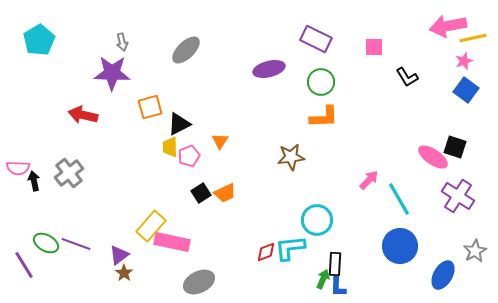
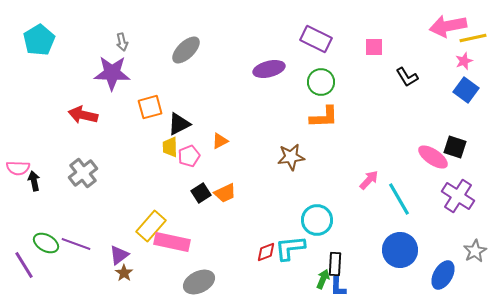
orange triangle at (220, 141): rotated 30 degrees clockwise
gray cross at (69, 173): moved 14 px right
blue circle at (400, 246): moved 4 px down
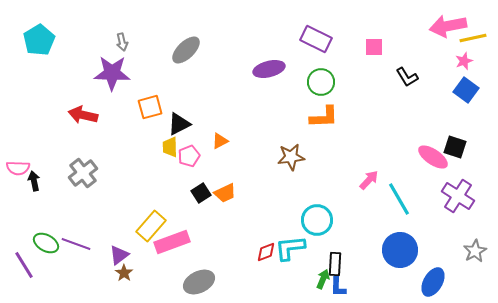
pink rectangle at (172, 242): rotated 32 degrees counterclockwise
blue ellipse at (443, 275): moved 10 px left, 7 px down
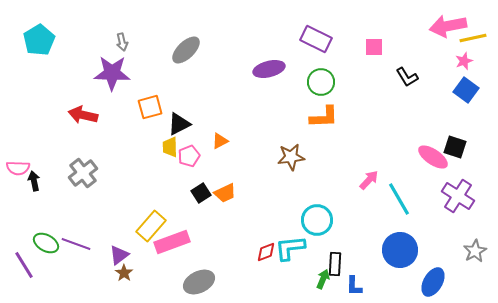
blue L-shape at (338, 287): moved 16 px right, 1 px up
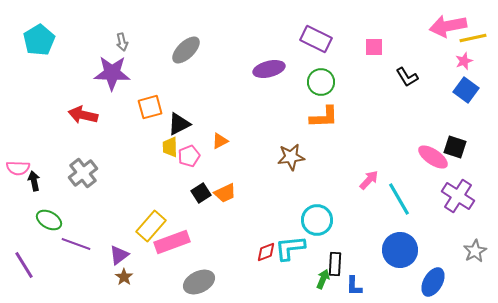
green ellipse at (46, 243): moved 3 px right, 23 px up
brown star at (124, 273): moved 4 px down
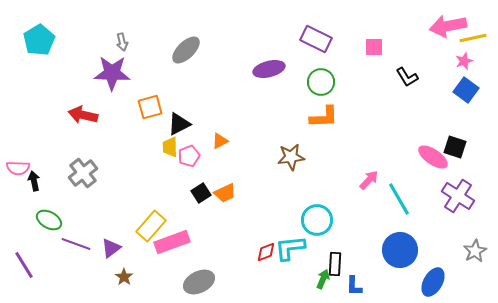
purple triangle at (119, 255): moved 8 px left, 7 px up
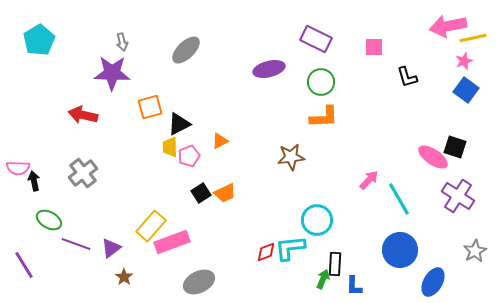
black L-shape at (407, 77): rotated 15 degrees clockwise
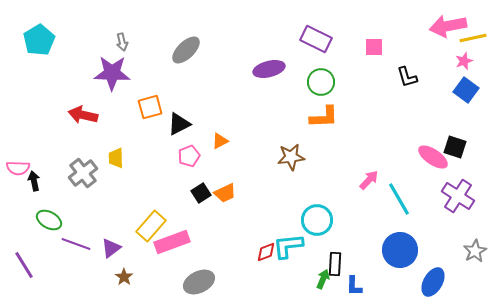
yellow trapezoid at (170, 147): moved 54 px left, 11 px down
cyan L-shape at (290, 248): moved 2 px left, 2 px up
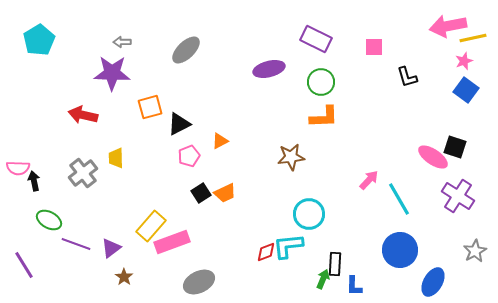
gray arrow at (122, 42): rotated 102 degrees clockwise
cyan circle at (317, 220): moved 8 px left, 6 px up
